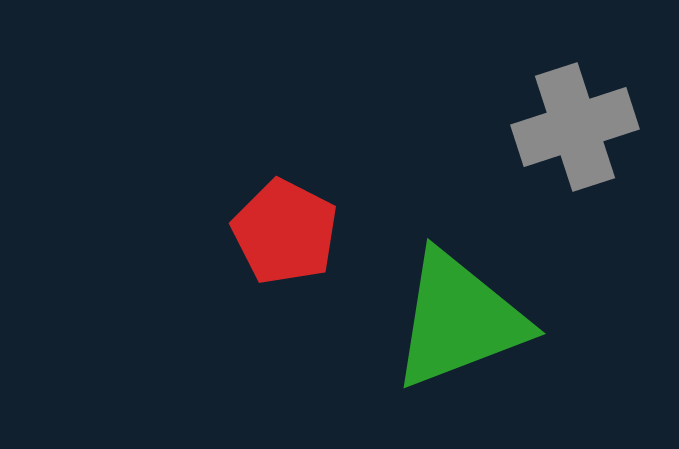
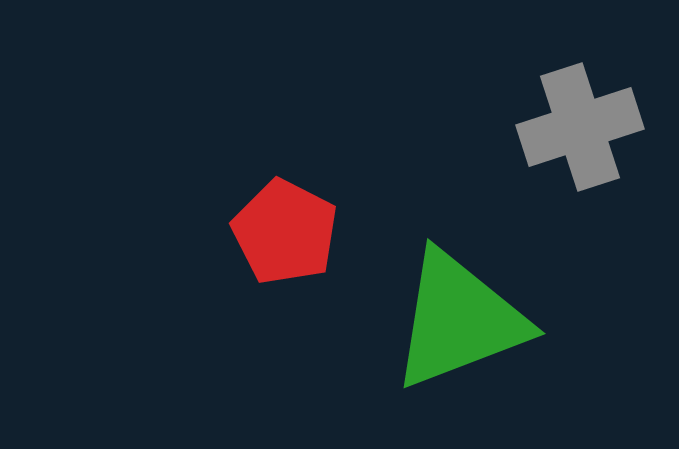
gray cross: moved 5 px right
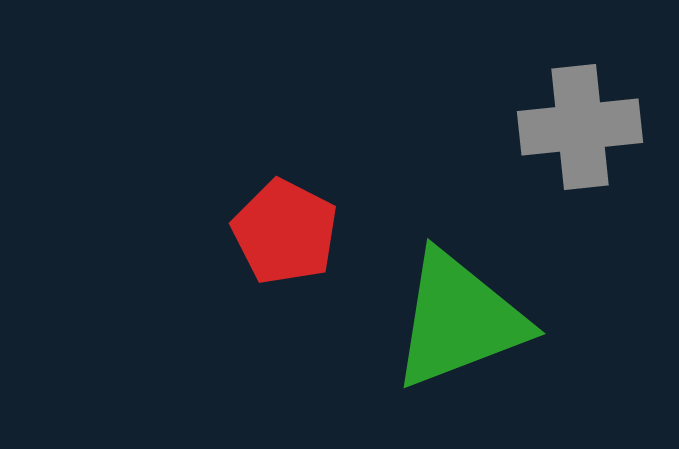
gray cross: rotated 12 degrees clockwise
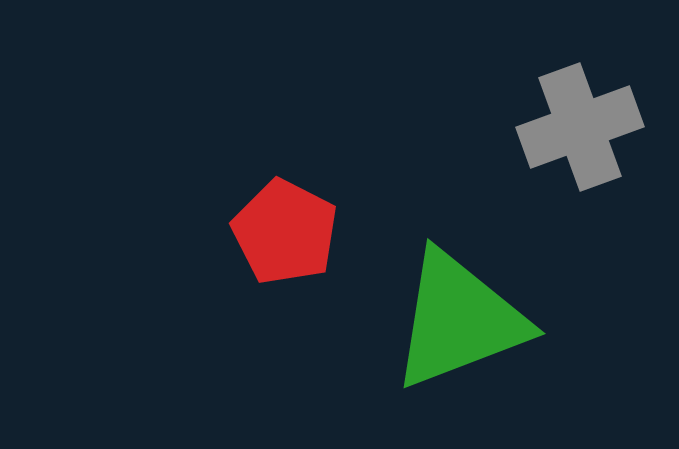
gray cross: rotated 14 degrees counterclockwise
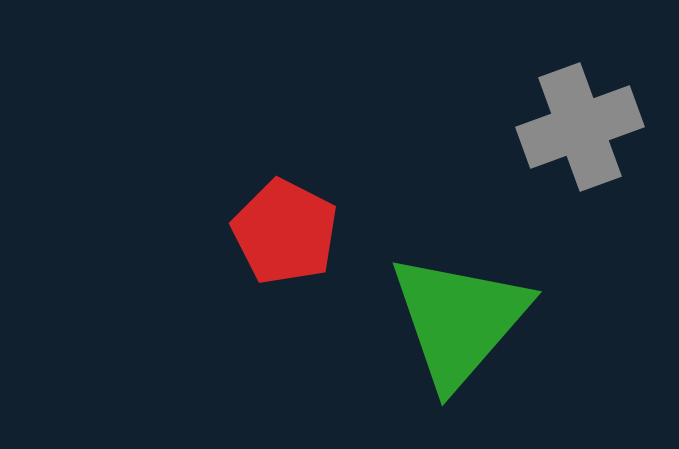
green triangle: rotated 28 degrees counterclockwise
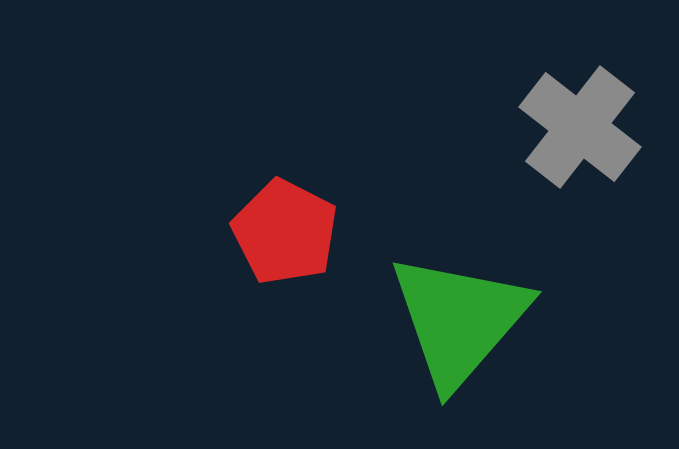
gray cross: rotated 32 degrees counterclockwise
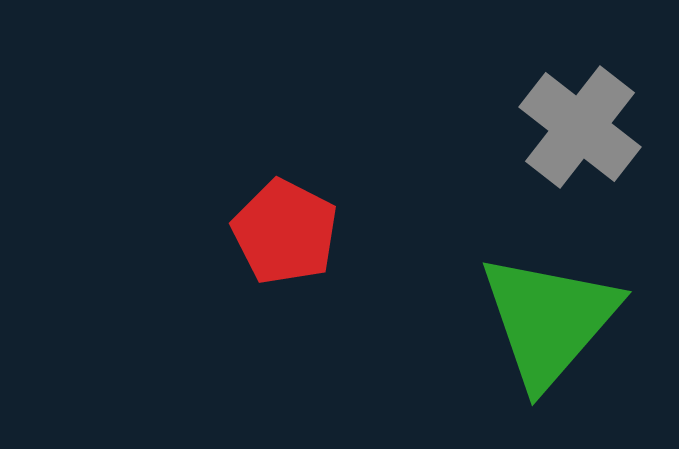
green triangle: moved 90 px right
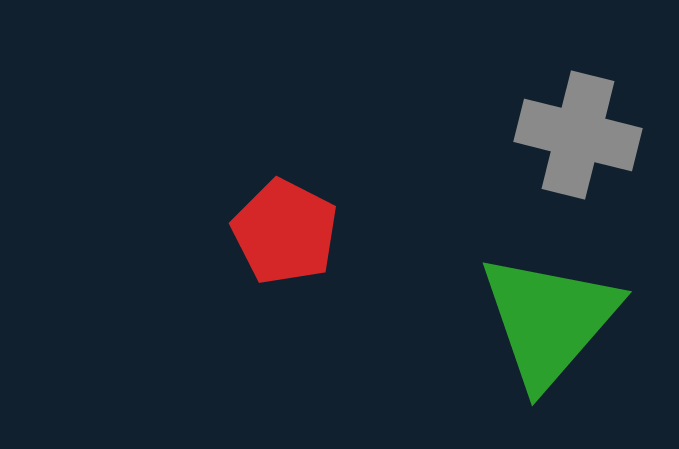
gray cross: moved 2 px left, 8 px down; rotated 24 degrees counterclockwise
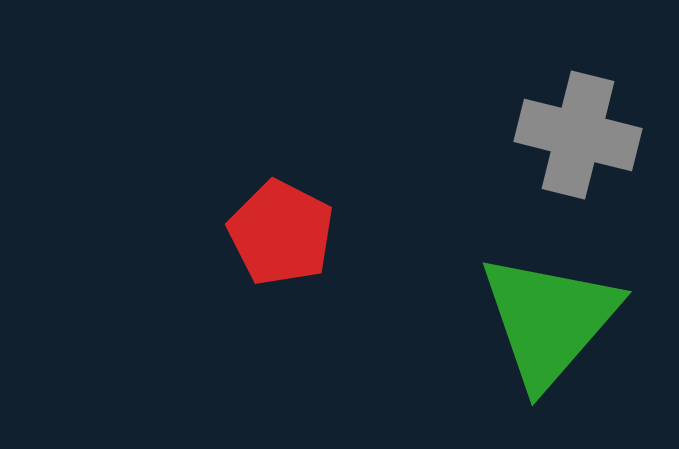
red pentagon: moved 4 px left, 1 px down
